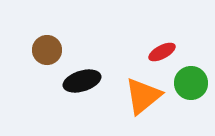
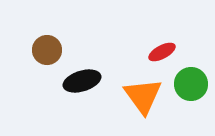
green circle: moved 1 px down
orange triangle: rotated 27 degrees counterclockwise
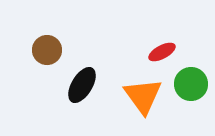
black ellipse: moved 4 px down; rotated 42 degrees counterclockwise
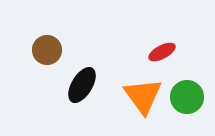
green circle: moved 4 px left, 13 px down
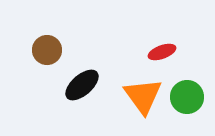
red ellipse: rotated 8 degrees clockwise
black ellipse: rotated 18 degrees clockwise
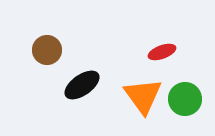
black ellipse: rotated 6 degrees clockwise
green circle: moved 2 px left, 2 px down
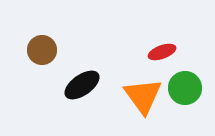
brown circle: moved 5 px left
green circle: moved 11 px up
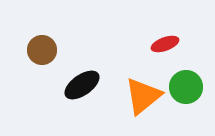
red ellipse: moved 3 px right, 8 px up
green circle: moved 1 px right, 1 px up
orange triangle: rotated 27 degrees clockwise
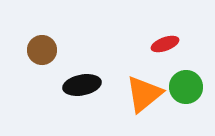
black ellipse: rotated 24 degrees clockwise
orange triangle: moved 1 px right, 2 px up
